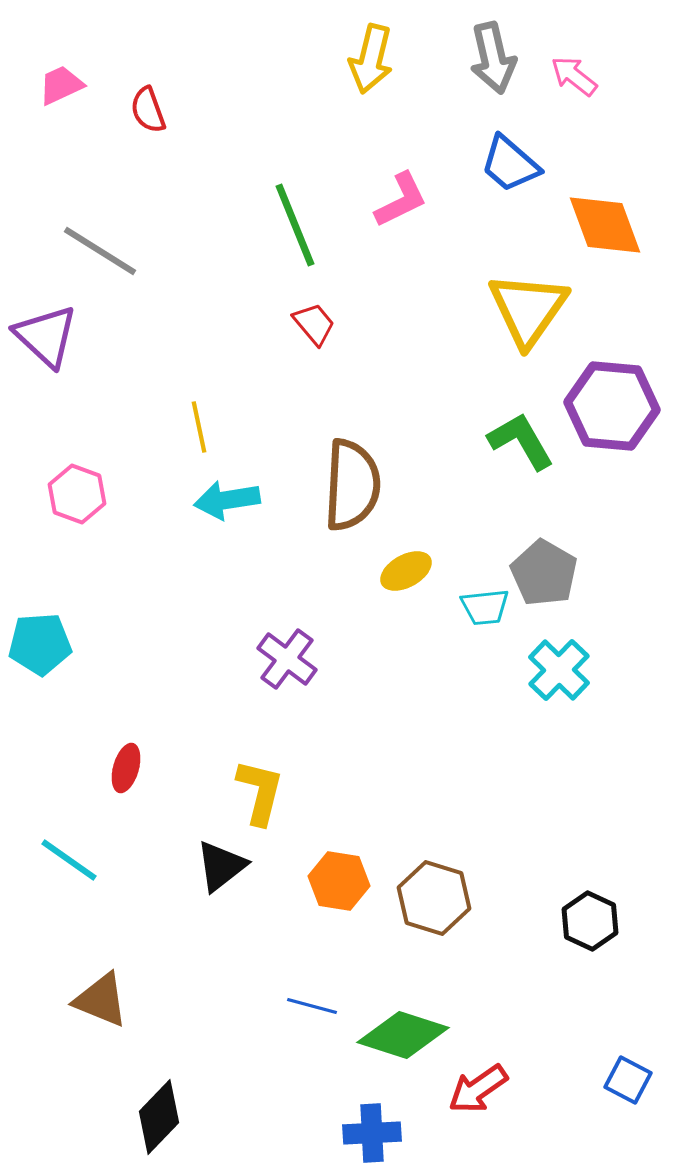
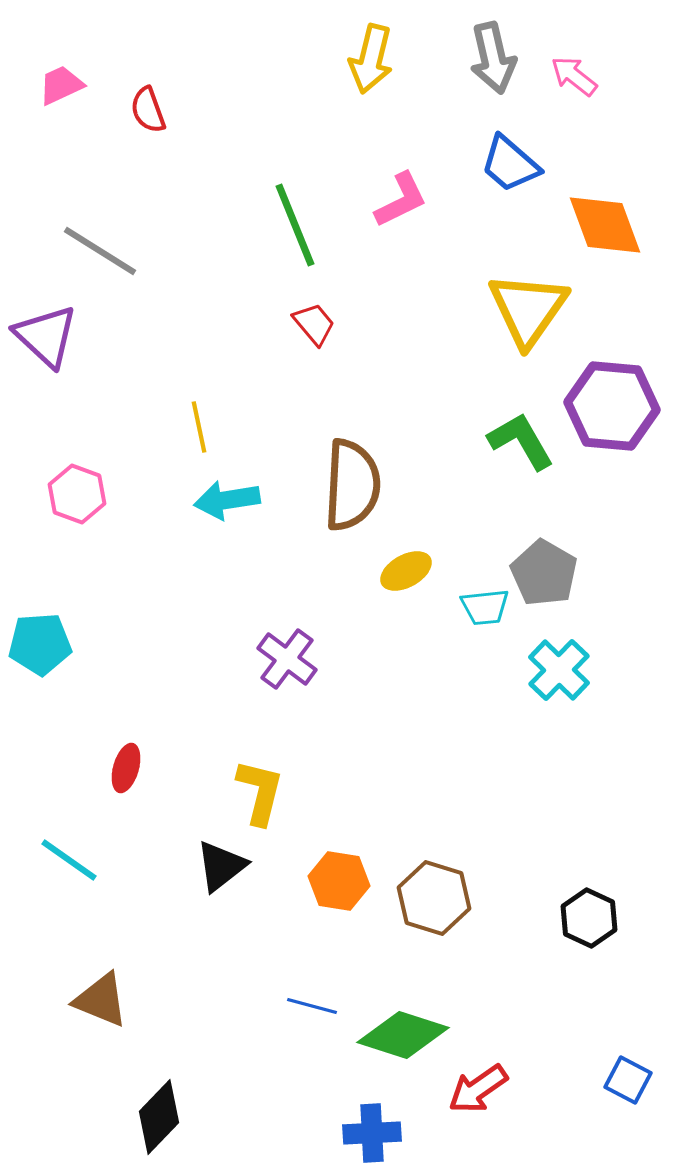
black hexagon: moved 1 px left, 3 px up
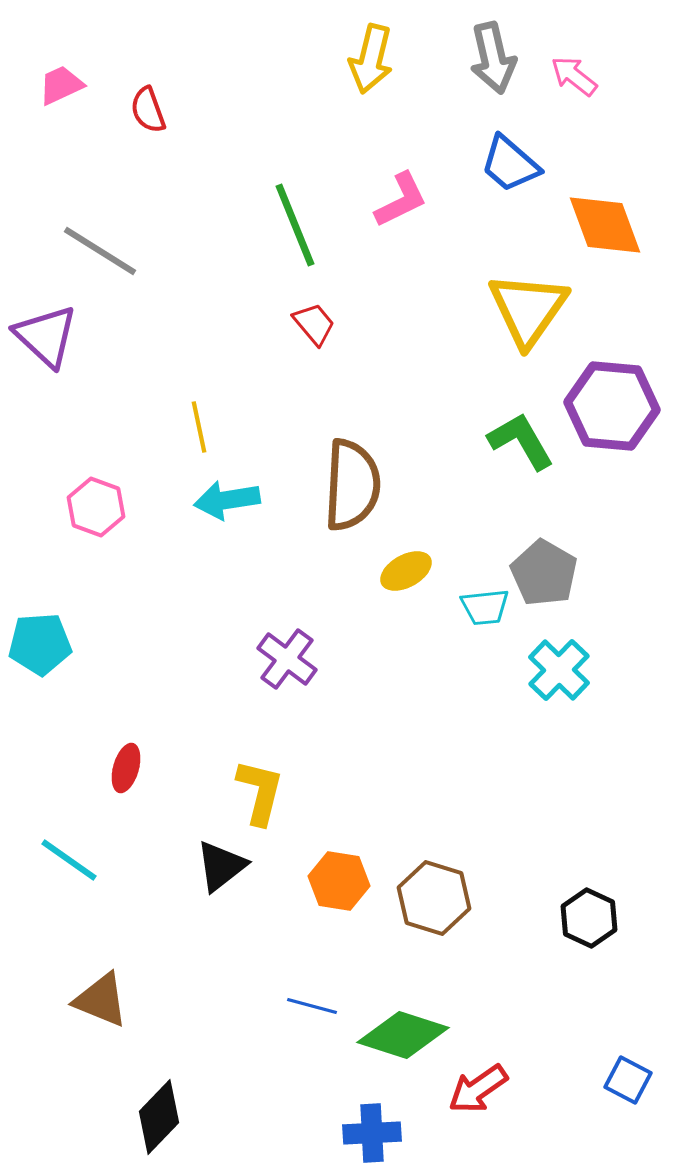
pink hexagon: moved 19 px right, 13 px down
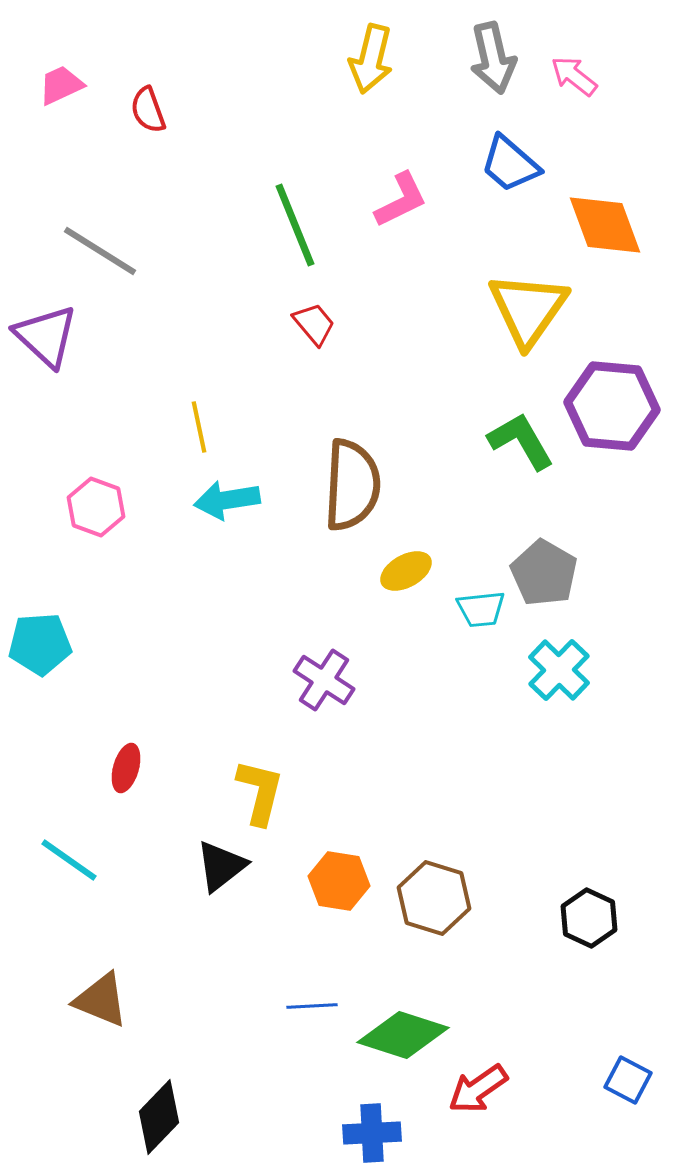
cyan trapezoid: moved 4 px left, 2 px down
purple cross: moved 37 px right, 21 px down; rotated 4 degrees counterclockwise
blue line: rotated 18 degrees counterclockwise
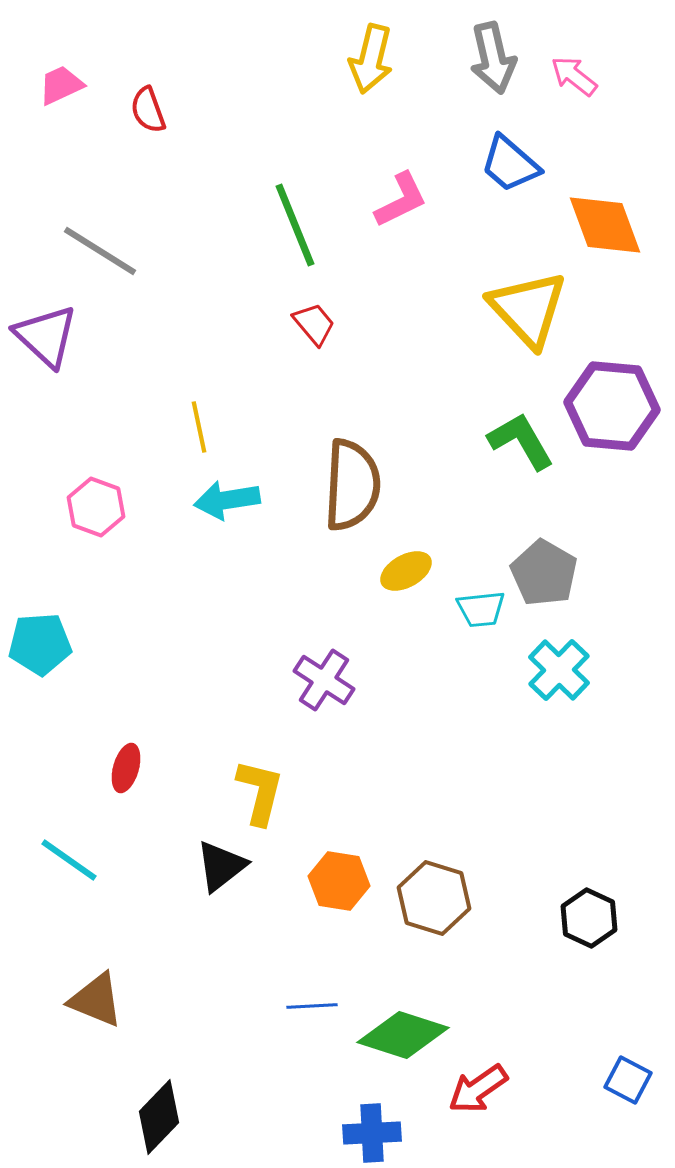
yellow triangle: rotated 18 degrees counterclockwise
brown triangle: moved 5 px left
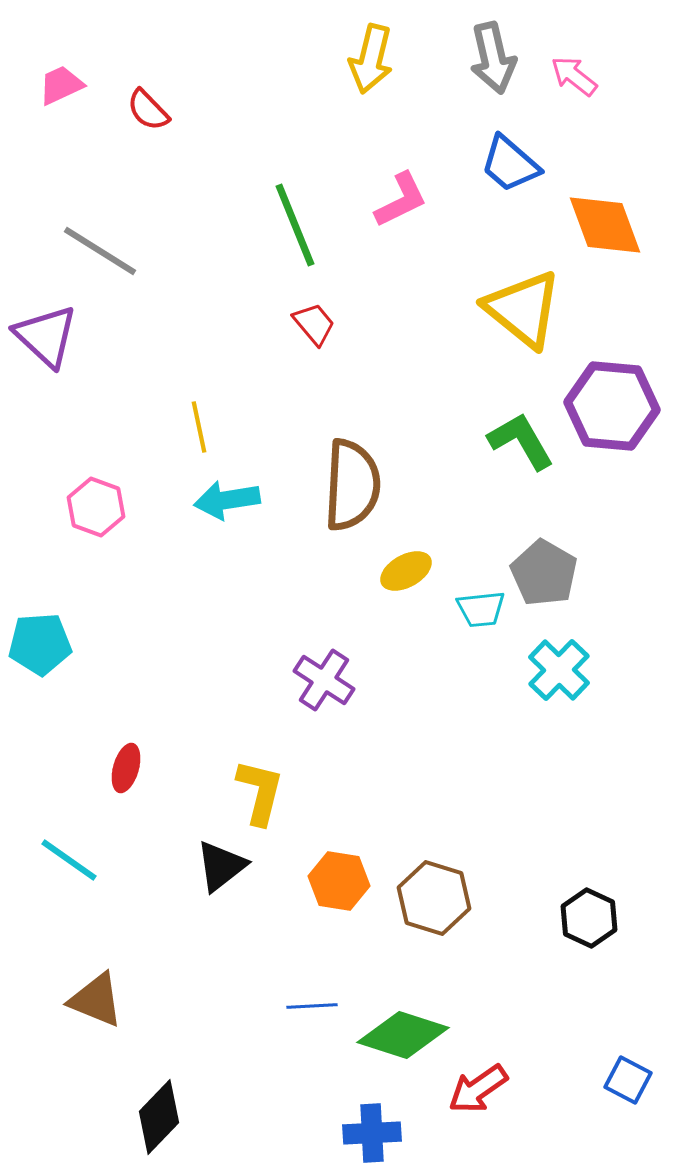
red semicircle: rotated 24 degrees counterclockwise
yellow triangle: moved 5 px left; rotated 8 degrees counterclockwise
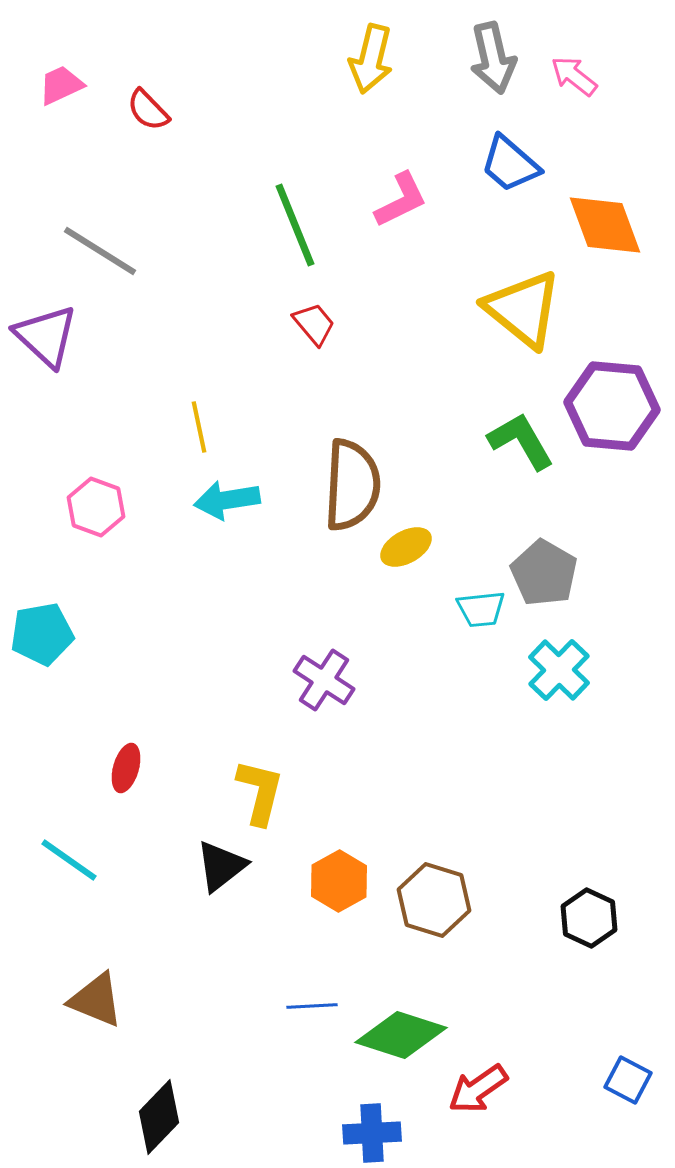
yellow ellipse: moved 24 px up
cyan pentagon: moved 2 px right, 10 px up; rotated 6 degrees counterclockwise
orange hexagon: rotated 22 degrees clockwise
brown hexagon: moved 2 px down
green diamond: moved 2 px left
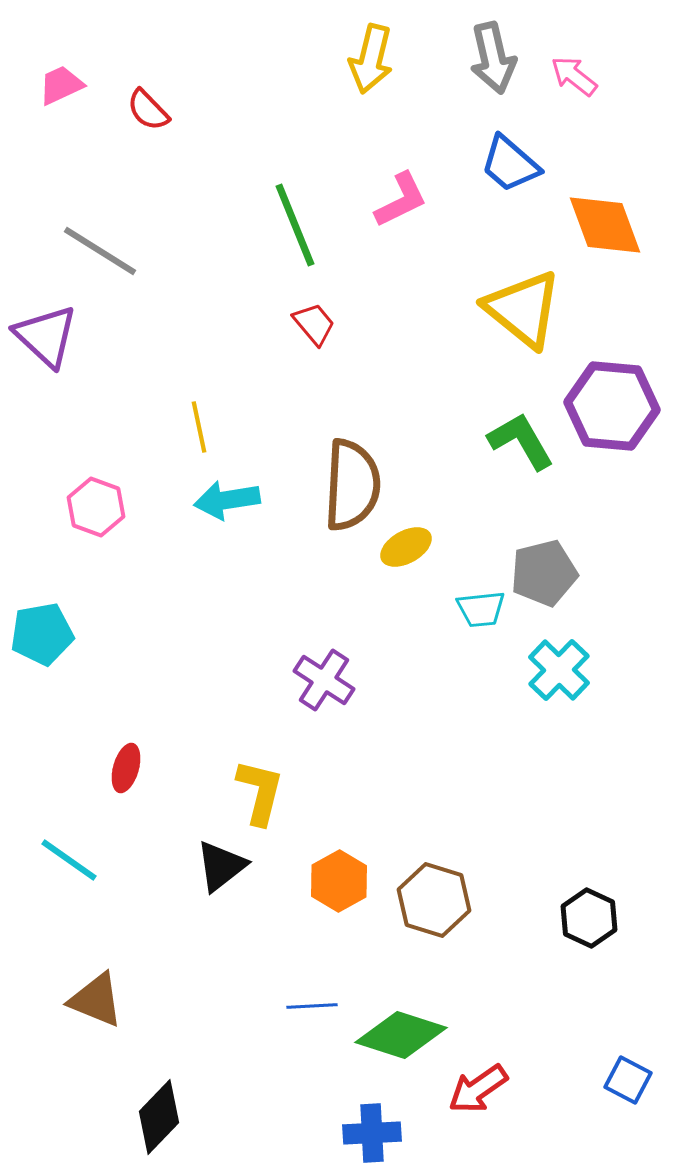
gray pentagon: rotated 28 degrees clockwise
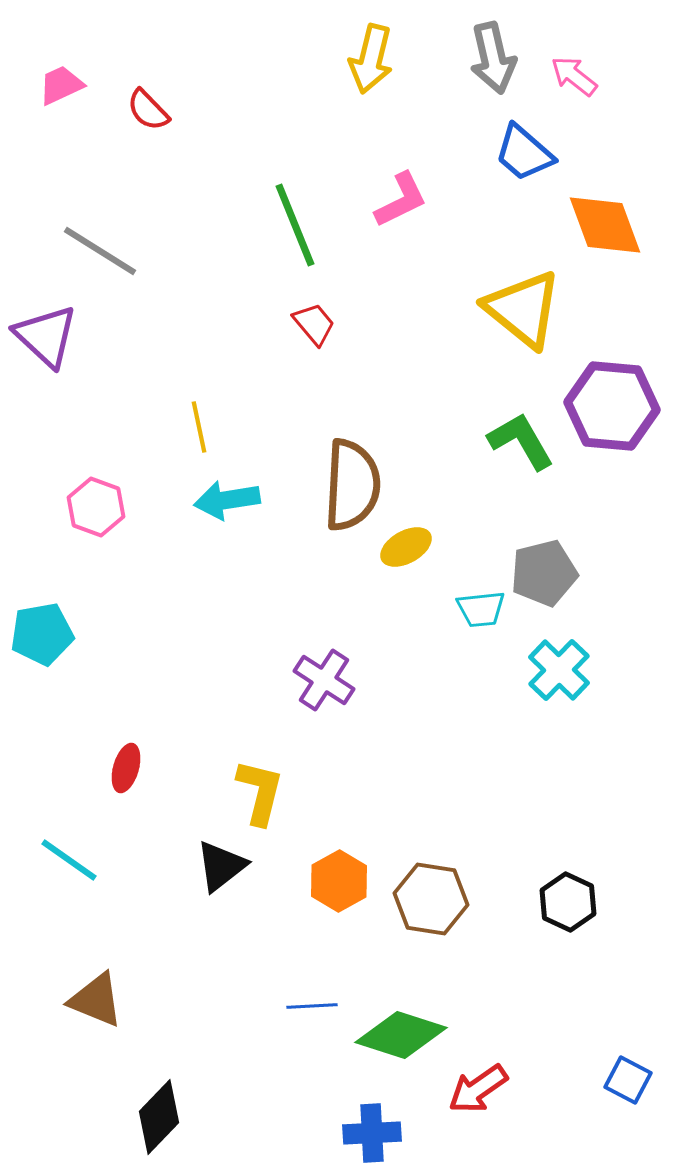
blue trapezoid: moved 14 px right, 11 px up
brown hexagon: moved 3 px left, 1 px up; rotated 8 degrees counterclockwise
black hexagon: moved 21 px left, 16 px up
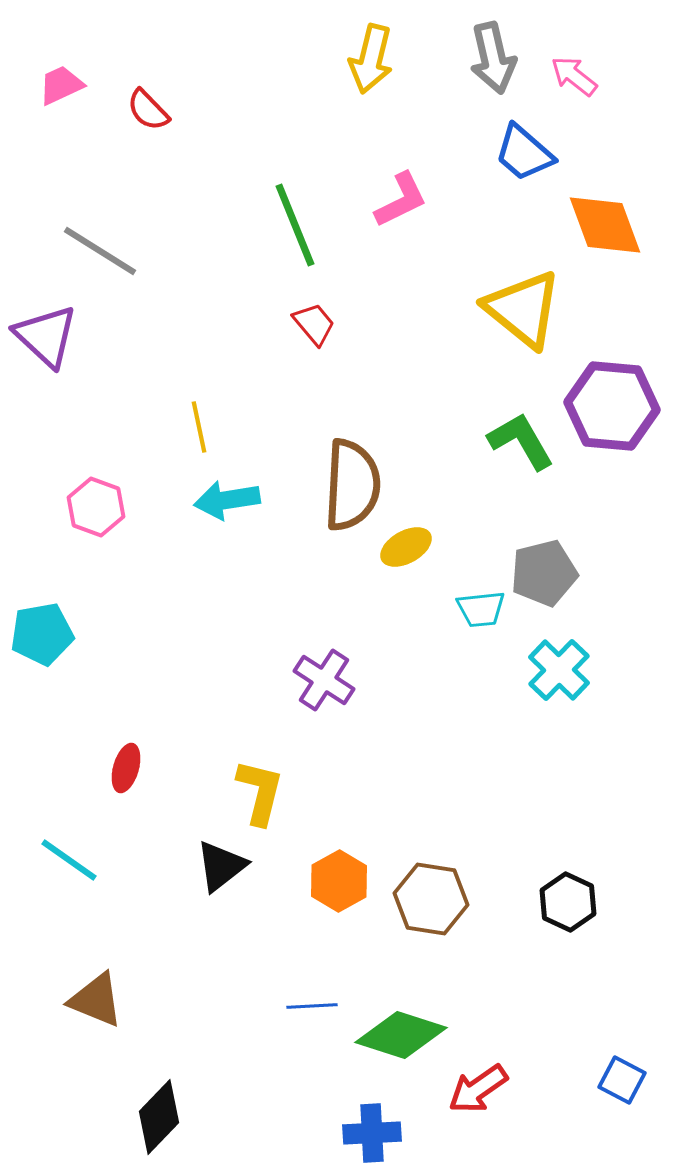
blue square: moved 6 px left
